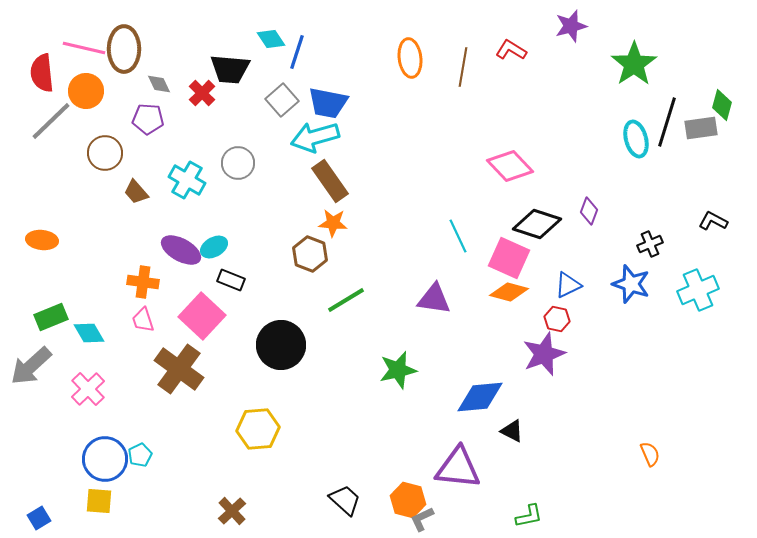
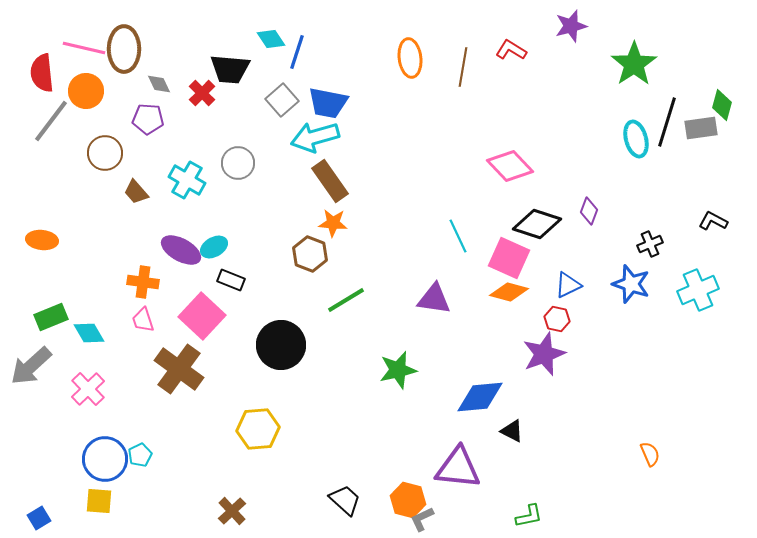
gray line at (51, 121): rotated 9 degrees counterclockwise
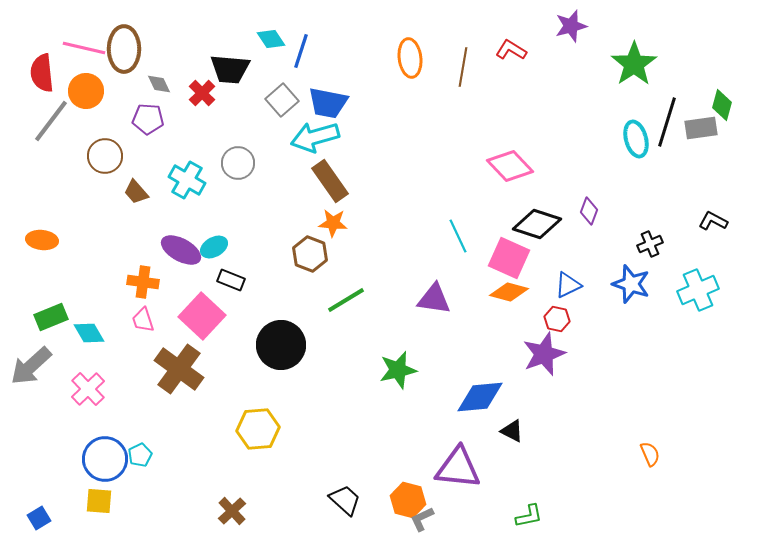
blue line at (297, 52): moved 4 px right, 1 px up
brown circle at (105, 153): moved 3 px down
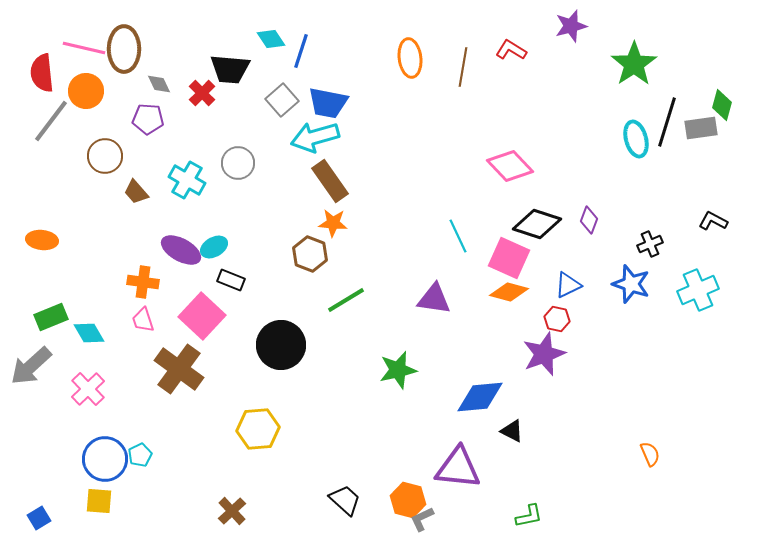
purple diamond at (589, 211): moved 9 px down
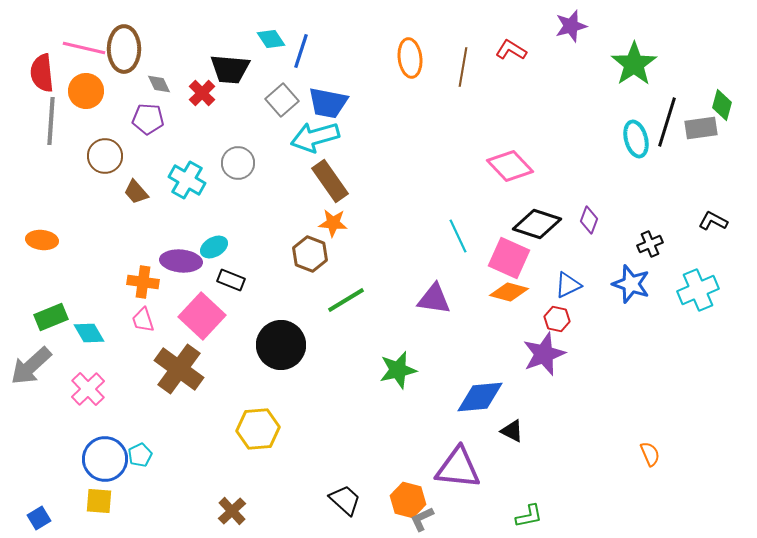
gray line at (51, 121): rotated 33 degrees counterclockwise
purple ellipse at (181, 250): moved 11 px down; rotated 24 degrees counterclockwise
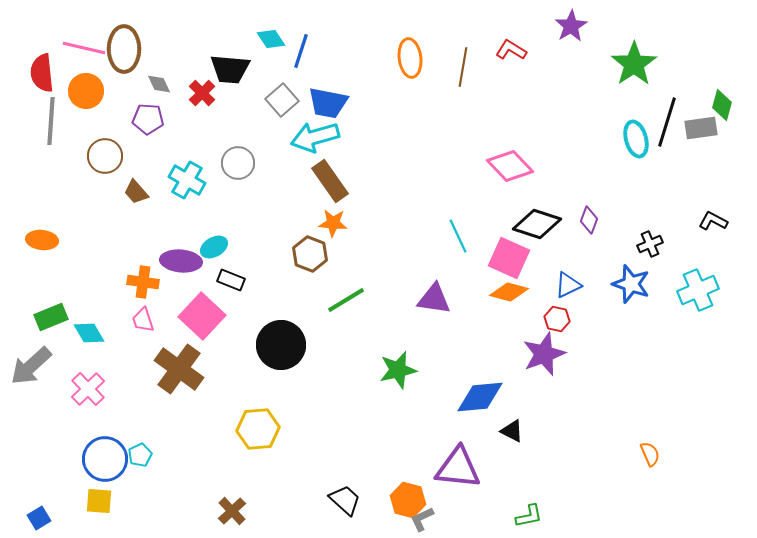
purple star at (571, 26): rotated 16 degrees counterclockwise
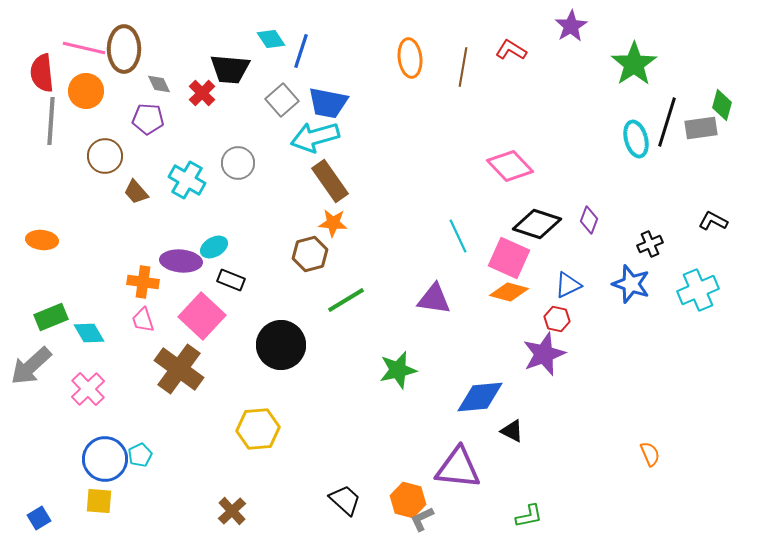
brown hexagon at (310, 254): rotated 24 degrees clockwise
